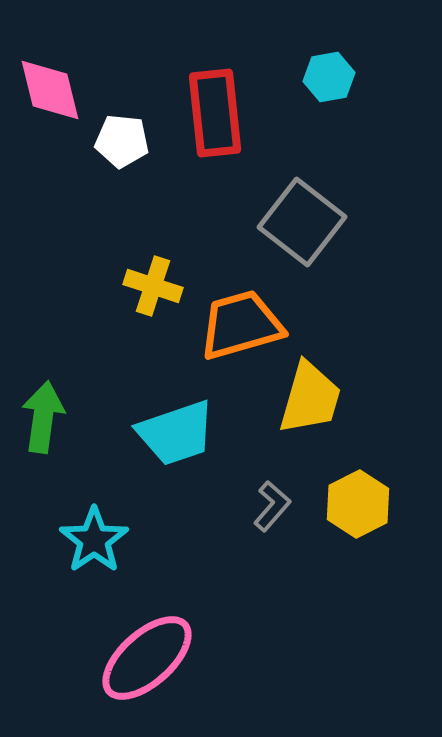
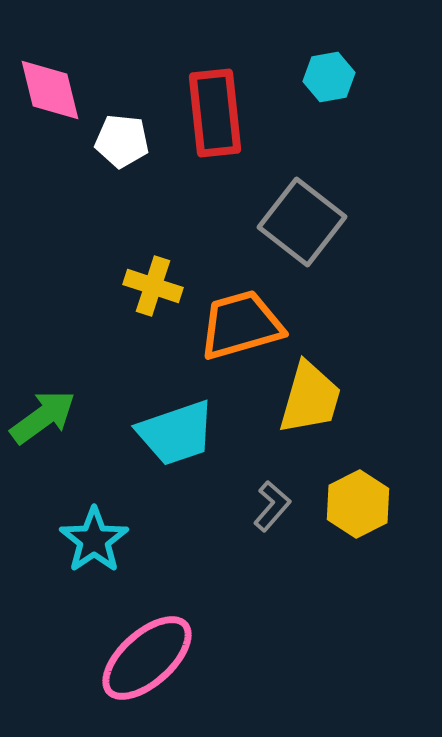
green arrow: rotated 46 degrees clockwise
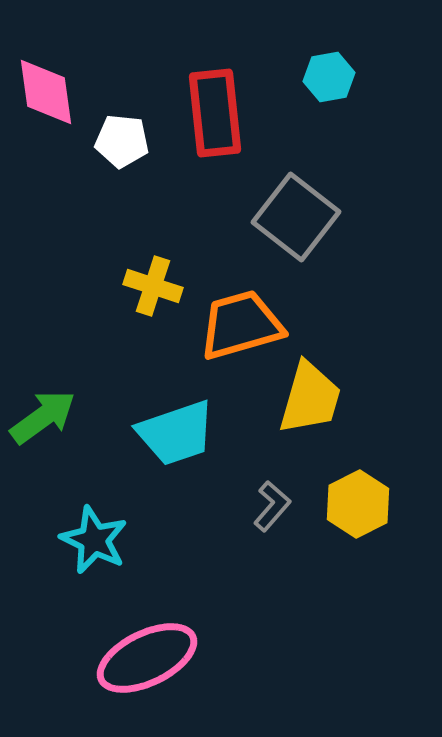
pink diamond: moved 4 px left, 2 px down; rotated 6 degrees clockwise
gray square: moved 6 px left, 5 px up
cyan star: rotated 12 degrees counterclockwise
pink ellipse: rotated 16 degrees clockwise
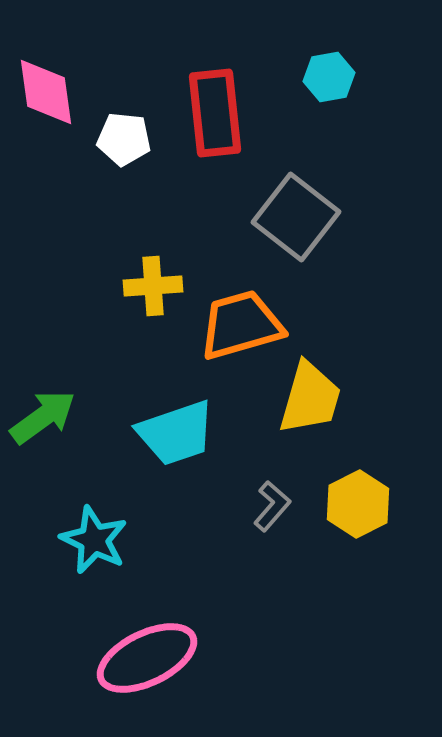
white pentagon: moved 2 px right, 2 px up
yellow cross: rotated 22 degrees counterclockwise
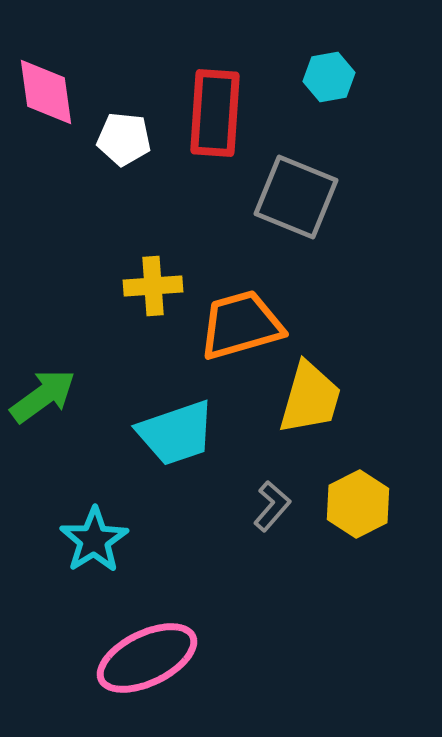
red rectangle: rotated 10 degrees clockwise
gray square: moved 20 px up; rotated 16 degrees counterclockwise
green arrow: moved 21 px up
cyan star: rotated 14 degrees clockwise
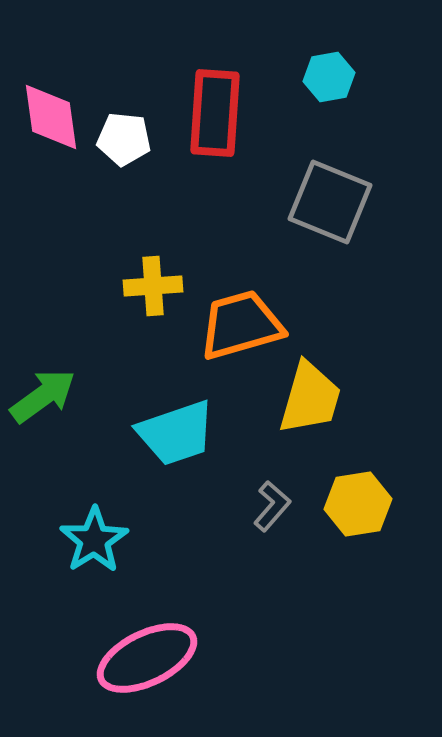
pink diamond: moved 5 px right, 25 px down
gray square: moved 34 px right, 5 px down
yellow hexagon: rotated 18 degrees clockwise
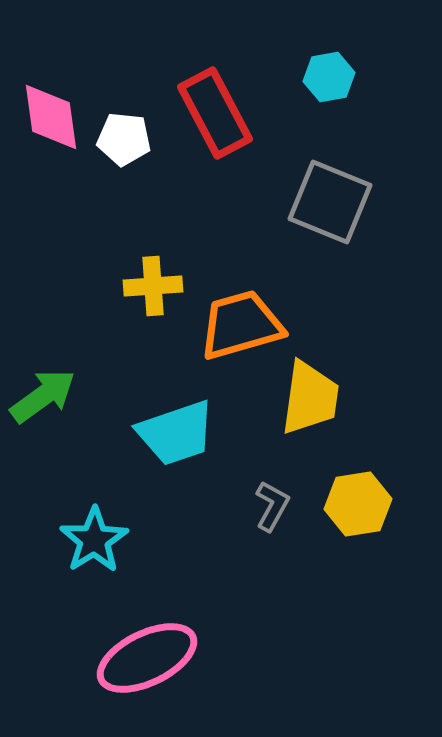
red rectangle: rotated 32 degrees counterclockwise
yellow trapezoid: rotated 8 degrees counterclockwise
gray L-shape: rotated 12 degrees counterclockwise
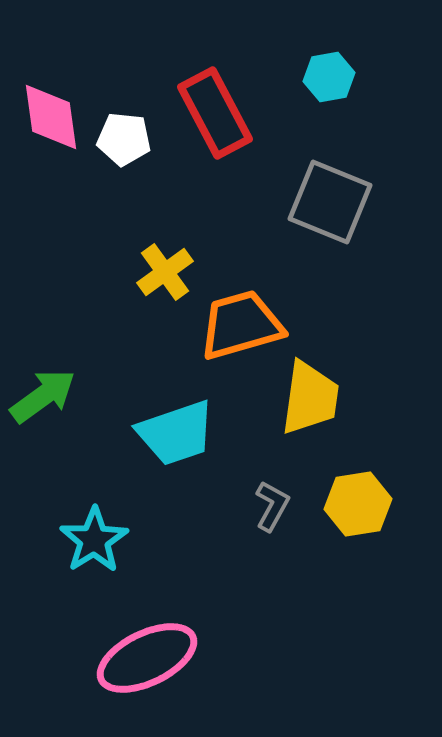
yellow cross: moved 12 px right, 14 px up; rotated 32 degrees counterclockwise
